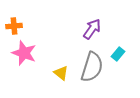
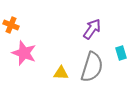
orange cross: moved 3 px left, 1 px up; rotated 28 degrees clockwise
cyan rectangle: moved 3 px right, 1 px up; rotated 56 degrees counterclockwise
yellow triangle: rotated 35 degrees counterclockwise
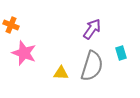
gray semicircle: moved 1 px up
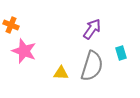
pink star: moved 2 px up
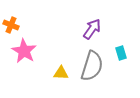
pink star: rotated 10 degrees clockwise
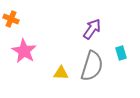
orange cross: moved 6 px up
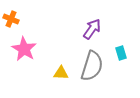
pink star: moved 2 px up
